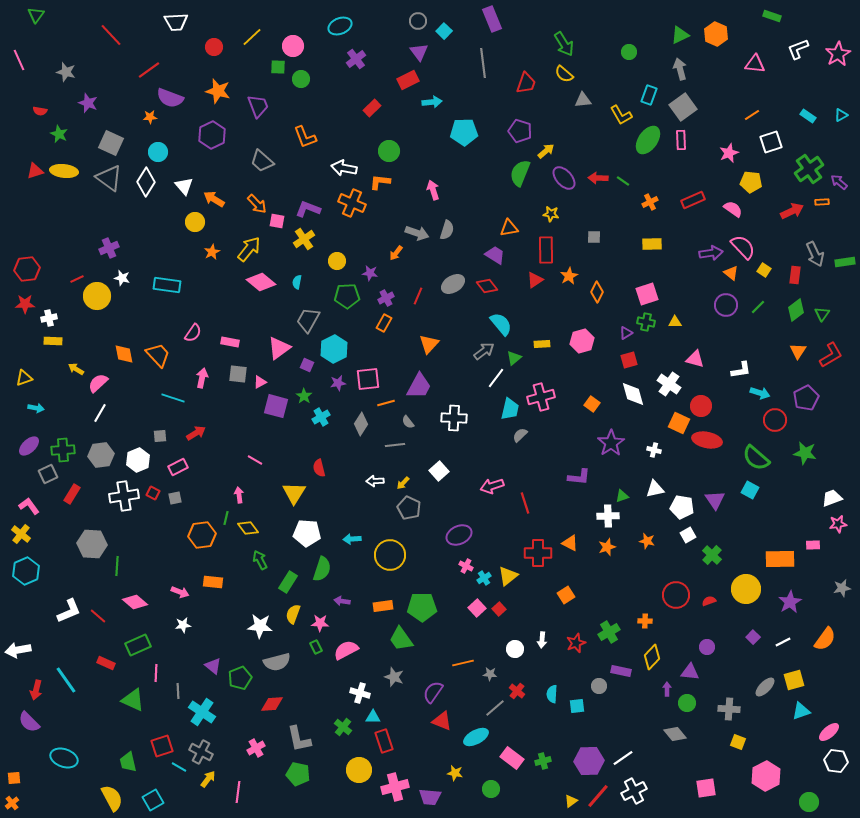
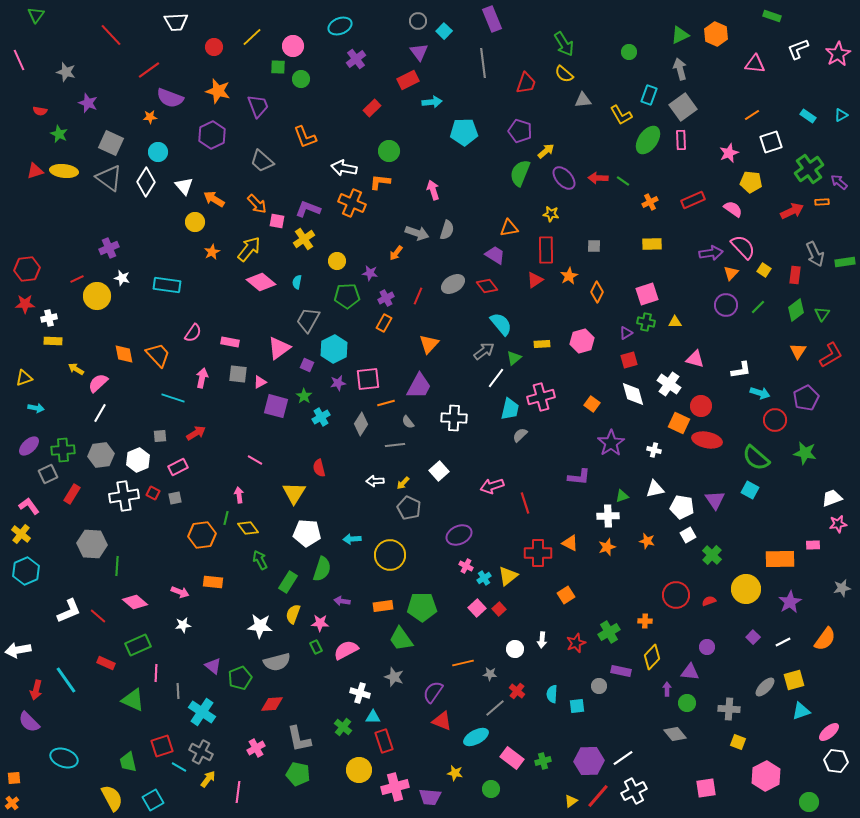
gray square at (594, 237): moved 9 px down
orange triangle at (731, 273): rotated 35 degrees clockwise
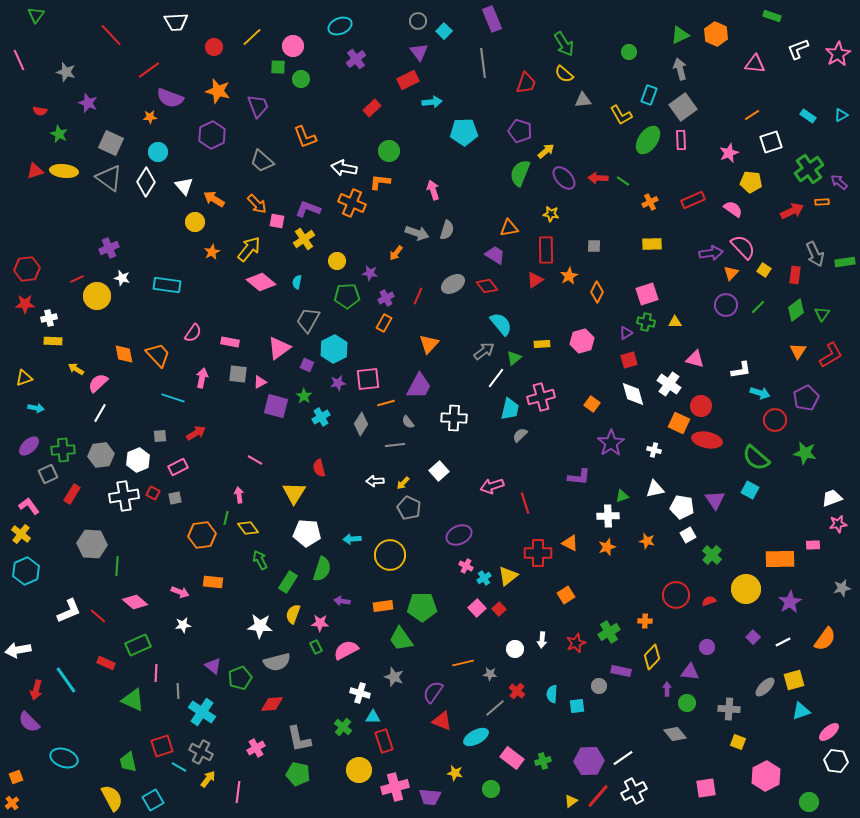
orange square at (14, 778): moved 2 px right, 1 px up; rotated 16 degrees counterclockwise
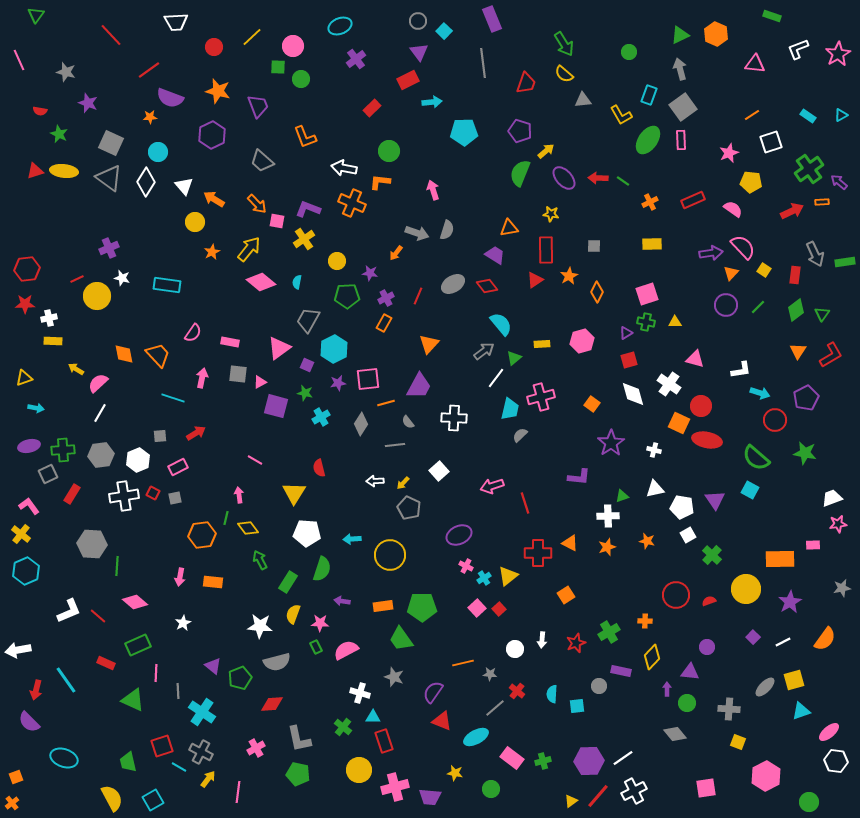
green star at (304, 396): moved 1 px right, 3 px up; rotated 21 degrees counterclockwise
purple ellipse at (29, 446): rotated 30 degrees clockwise
pink arrow at (180, 592): moved 15 px up; rotated 78 degrees clockwise
white star at (183, 625): moved 2 px up; rotated 21 degrees counterclockwise
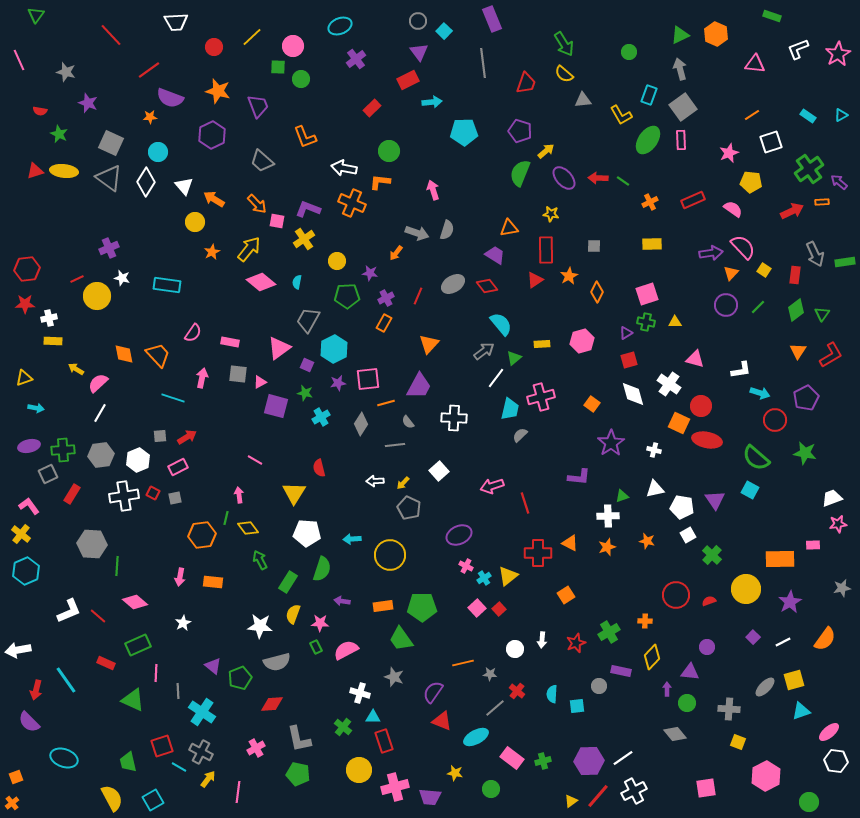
red arrow at (196, 433): moved 9 px left, 4 px down
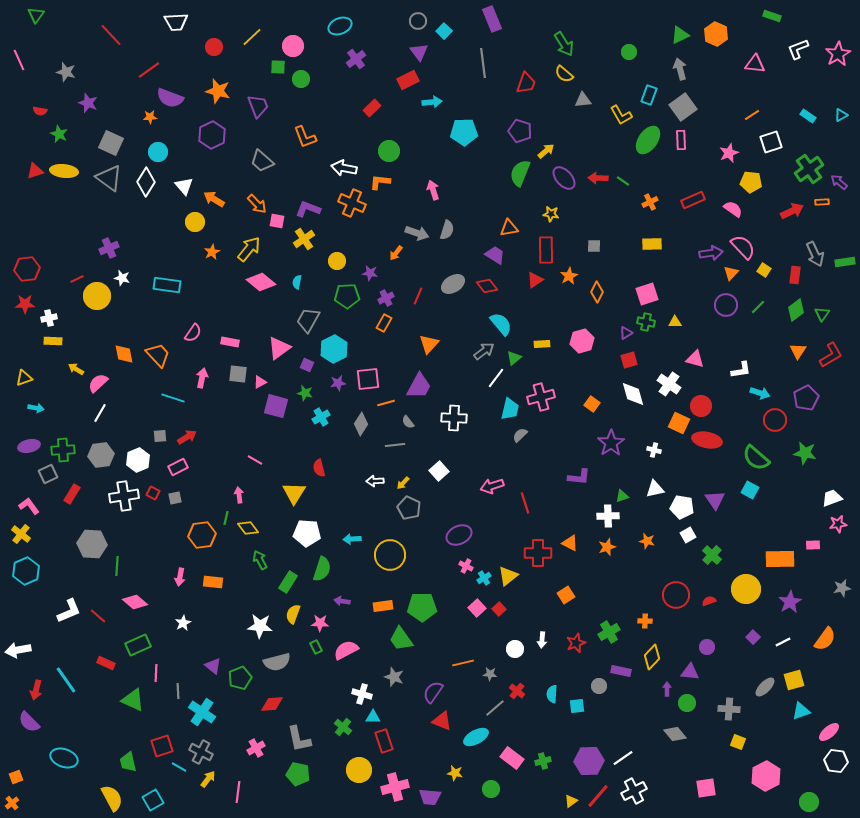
white cross at (360, 693): moved 2 px right, 1 px down
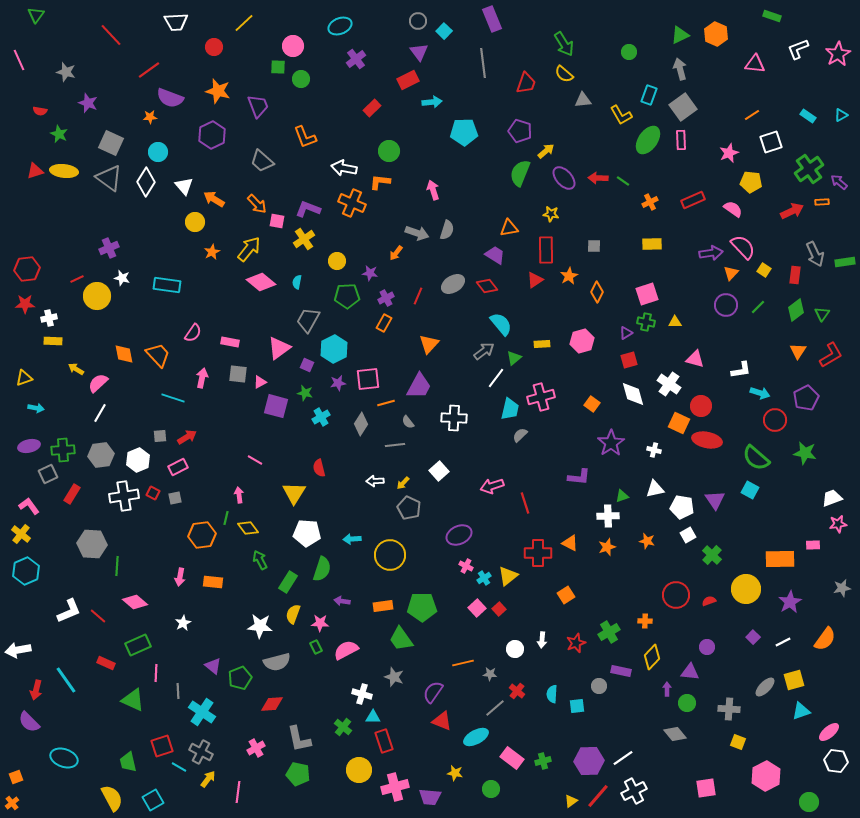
yellow line at (252, 37): moved 8 px left, 14 px up
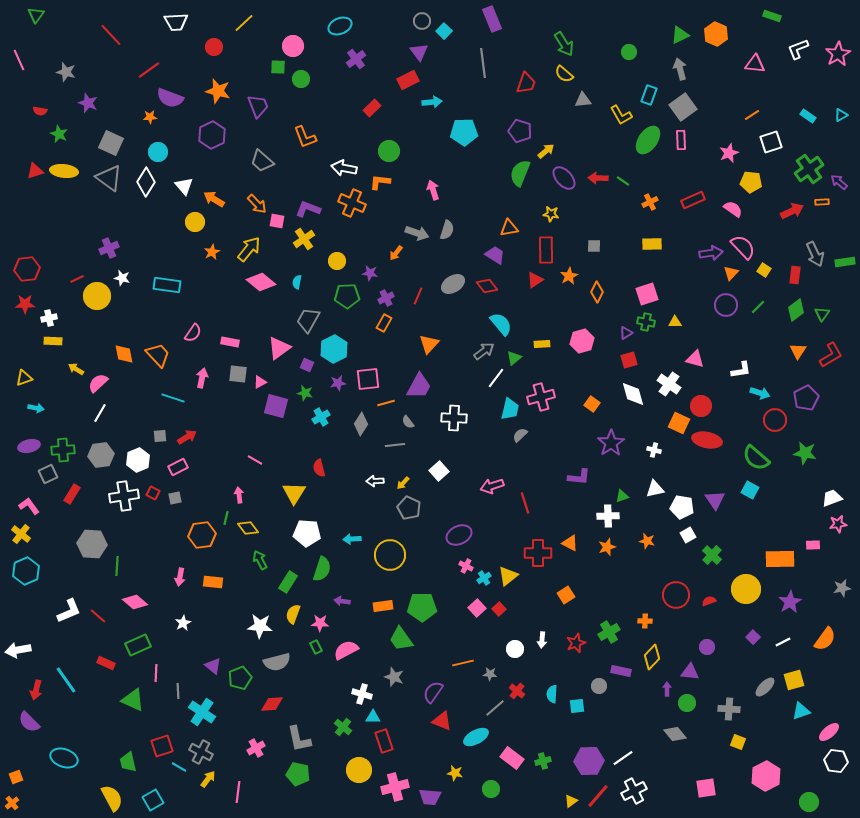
gray circle at (418, 21): moved 4 px right
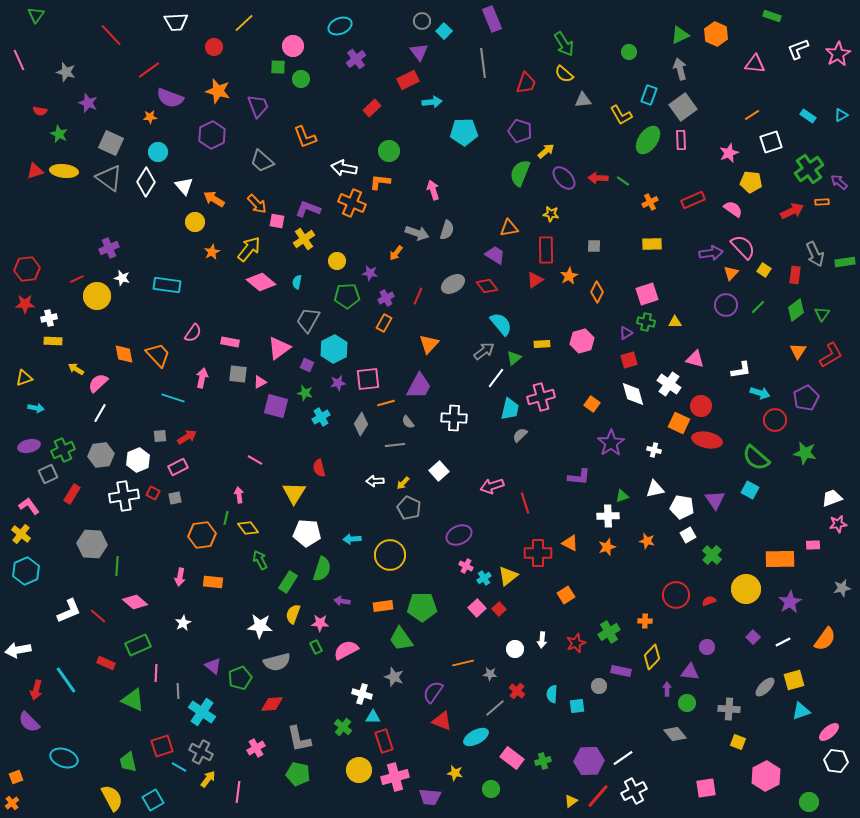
green cross at (63, 450): rotated 20 degrees counterclockwise
pink cross at (395, 787): moved 10 px up
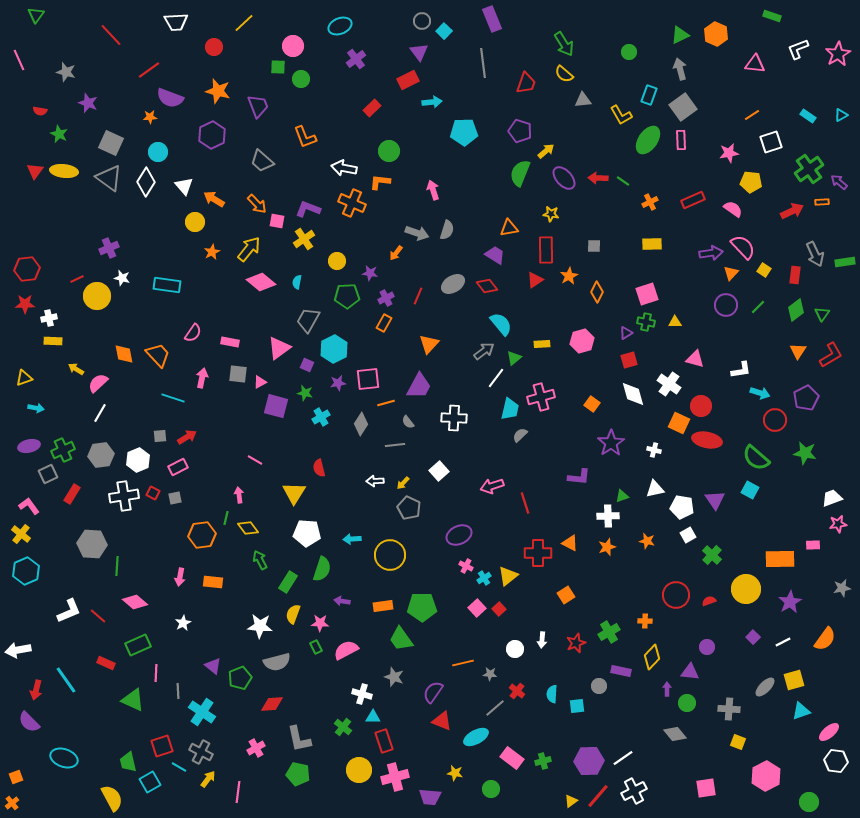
pink star at (729, 153): rotated 12 degrees clockwise
red triangle at (35, 171): rotated 36 degrees counterclockwise
cyan square at (153, 800): moved 3 px left, 18 px up
